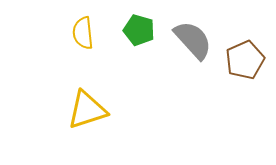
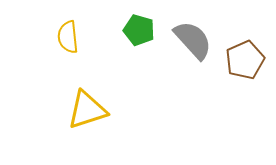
yellow semicircle: moved 15 px left, 4 px down
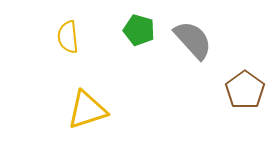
brown pentagon: moved 30 px down; rotated 12 degrees counterclockwise
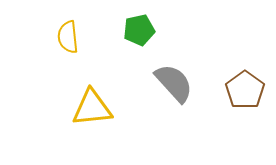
green pentagon: rotated 28 degrees counterclockwise
gray semicircle: moved 19 px left, 43 px down
yellow triangle: moved 5 px right, 2 px up; rotated 12 degrees clockwise
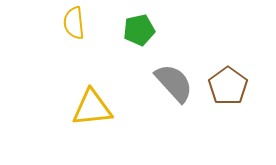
yellow semicircle: moved 6 px right, 14 px up
brown pentagon: moved 17 px left, 4 px up
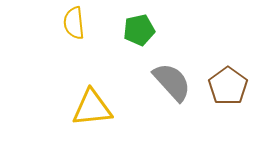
gray semicircle: moved 2 px left, 1 px up
